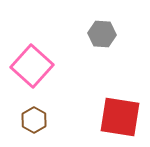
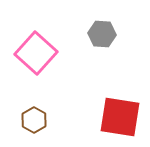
pink square: moved 4 px right, 13 px up
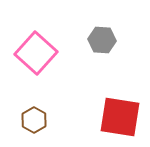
gray hexagon: moved 6 px down
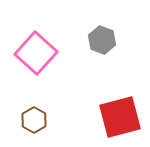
gray hexagon: rotated 16 degrees clockwise
red square: rotated 24 degrees counterclockwise
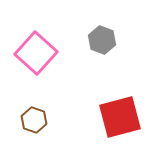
brown hexagon: rotated 10 degrees counterclockwise
